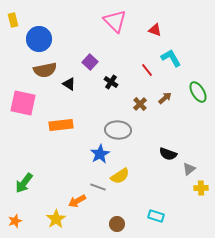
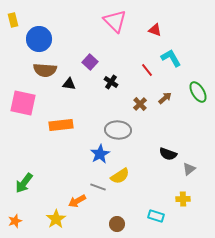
brown semicircle: rotated 15 degrees clockwise
black triangle: rotated 24 degrees counterclockwise
yellow cross: moved 18 px left, 11 px down
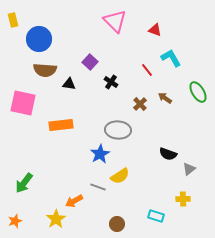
brown arrow: rotated 104 degrees counterclockwise
orange arrow: moved 3 px left
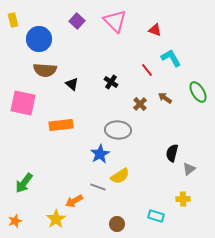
purple square: moved 13 px left, 41 px up
black triangle: moved 3 px right; rotated 32 degrees clockwise
black semicircle: moved 4 px right, 1 px up; rotated 84 degrees clockwise
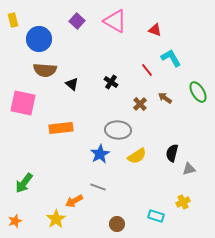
pink triangle: rotated 15 degrees counterclockwise
orange rectangle: moved 3 px down
gray triangle: rotated 24 degrees clockwise
yellow semicircle: moved 17 px right, 20 px up
yellow cross: moved 3 px down; rotated 24 degrees counterclockwise
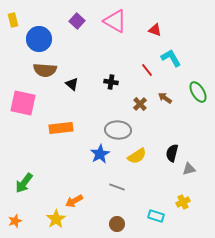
black cross: rotated 24 degrees counterclockwise
gray line: moved 19 px right
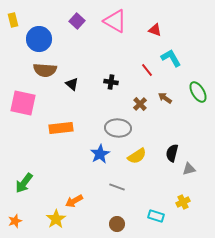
gray ellipse: moved 2 px up
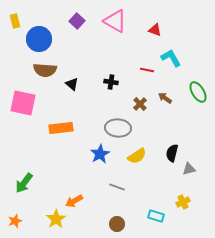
yellow rectangle: moved 2 px right, 1 px down
red line: rotated 40 degrees counterclockwise
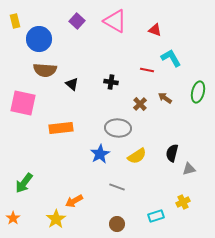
green ellipse: rotated 45 degrees clockwise
cyan rectangle: rotated 35 degrees counterclockwise
orange star: moved 2 px left, 3 px up; rotated 16 degrees counterclockwise
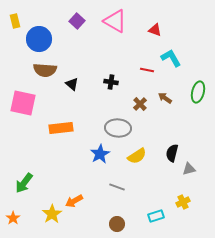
yellow star: moved 4 px left, 5 px up
